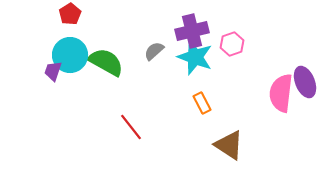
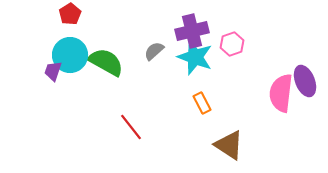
purple ellipse: moved 1 px up
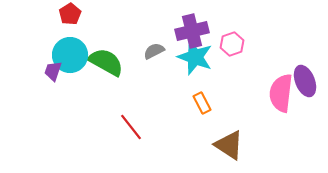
gray semicircle: rotated 15 degrees clockwise
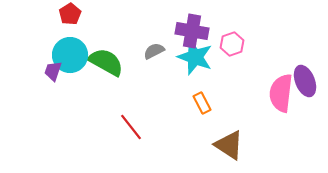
purple cross: rotated 24 degrees clockwise
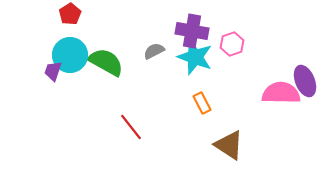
pink semicircle: rotated 84 degrees clockwise
